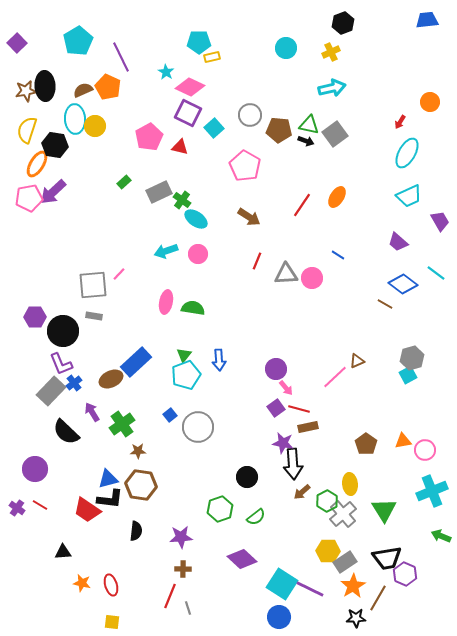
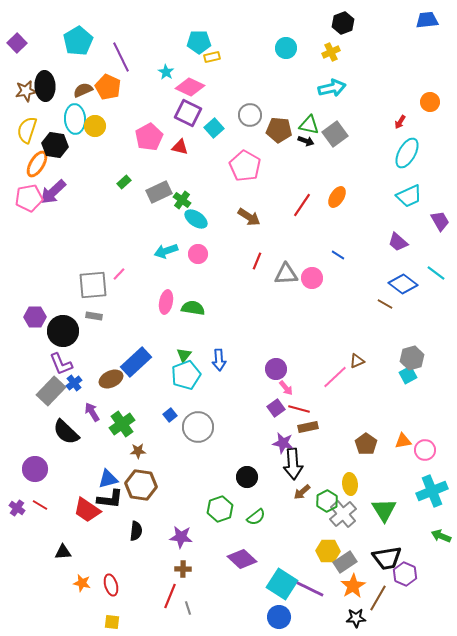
purple star at (181, 537): rotated 10 degrees clockwise
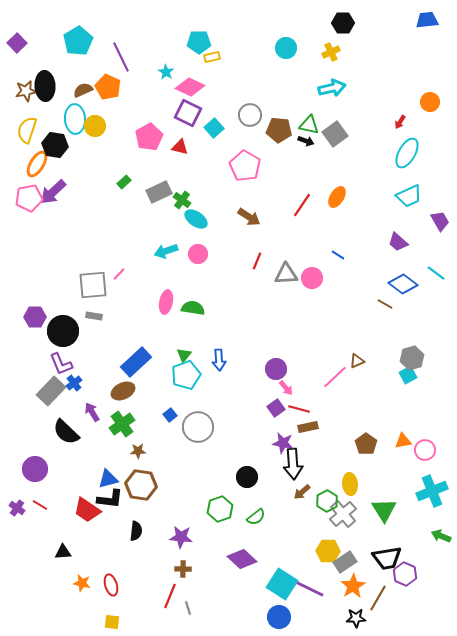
black hexagon at (343, 23): rotated 20 degrees clockwise
brown ellipse at (111, 379): moved 12 px right, 12 px down
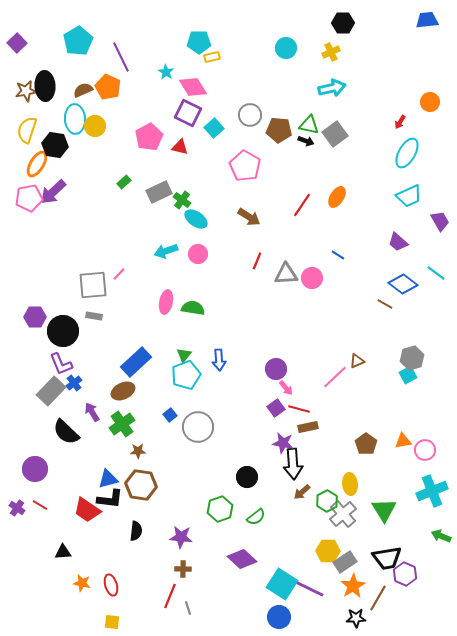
pink diamond at (190, 87): moved 3 px right; rotated 32 degrees clockwise
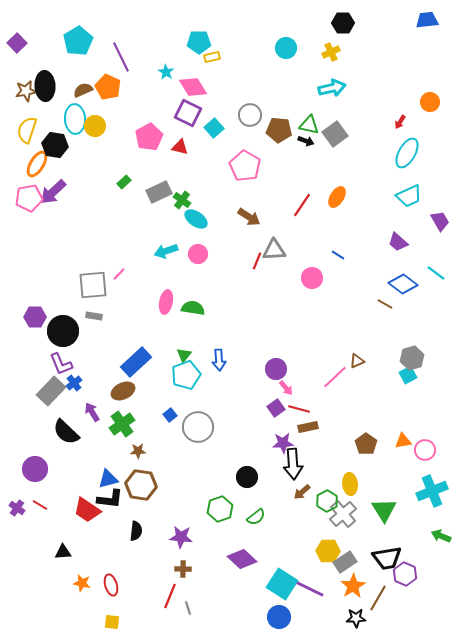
gray triangle at (286, 274): moved 12 px left, 24 px up
purple star at (283, 443): rotated 15 degrees counterclockwise
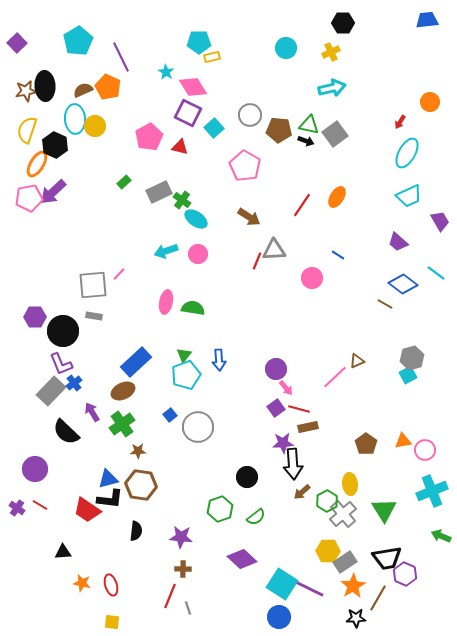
black hexagon at (55, 145): rotated 15 degrees clockwise
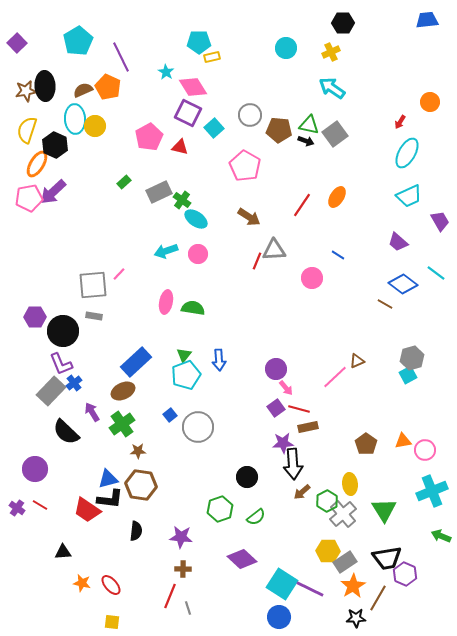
cyan arrow at (332, 88): rotated 132 degrees counterclockwise
red ellipse at (111, 585): rotated 25 degrees counterclockwise
